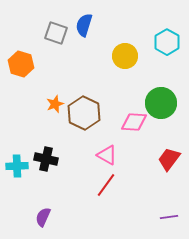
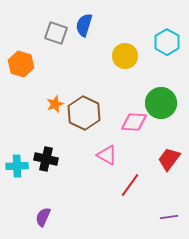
red line: moved 24 px right
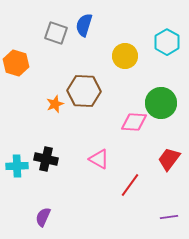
orange hexagon: moved 5 px left, 1 px up
brown hexagon: moved 22 px up; rotated 24 degrees counterclockwise
pink triangle: moved 8 px left, 4 px down
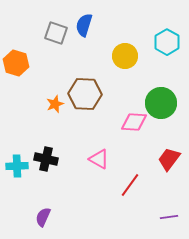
brown hexagon: moved 1 px right, 3 px down
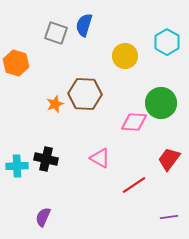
pink triangle: moved 1 px right, 1 px up
red line: moved 4 px right; rotated 20 degrees clockwise
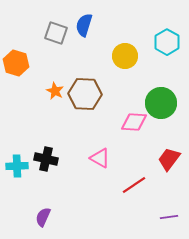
orange star: moved 13 px up; rotated 24 degrees counterclockwise
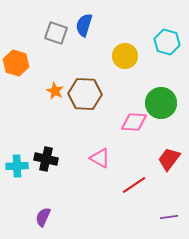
cyan hexagon: rotated 15 degrees counterclockwise
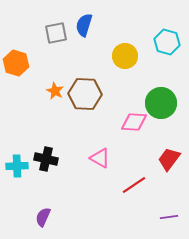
gray square: rotated 30 degrees counterclockwise
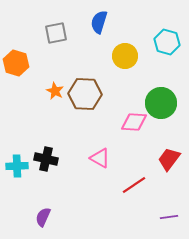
blue semicircle: moved 15 px right, 3 px up
